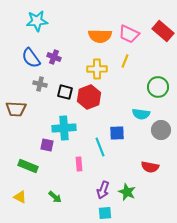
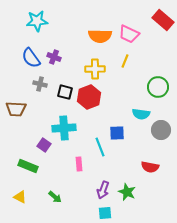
red rectangle: moved 11 px up
yellow cross: moved 2 px left
purple square: moved 3 px left; rotated 24 degrees clockwise
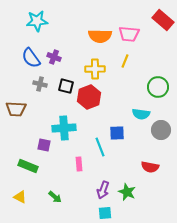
pink trapezoid: rotated 20 degrees counterclockwise
black square: moved 1 px right, 6 px up
purple square: rotated 24 degrees counterclockwise
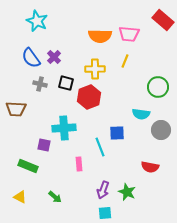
cyan star: rotated 30 degrees clockwise
purple cross: rotated 24 degrees clockwise
black square: moved 3 px up
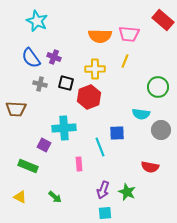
purple cross: rotated 24 degrees counterclockwise
purple square: rotated 16 degrees clockwise
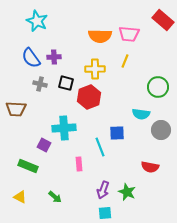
purple cross: rotated 24 degrees counterclockwise
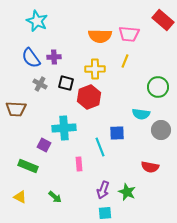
gray cross: rotated 16 degrees clockwise
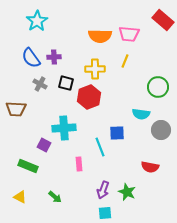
cyan star: rotated 15 degrees clockwise
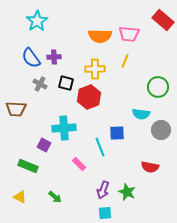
pink rectangle: rotated 40 degrees counterclockwise
